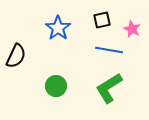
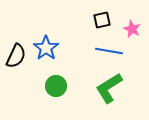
blue star: moved 12 px left, 20 px down
blue line: moved 1 px down
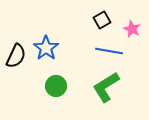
black square: rotated 18 degrees counterclockwise
green L-shape: moved 3 px left, 1 px up
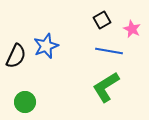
blue star: moved 2 px up; rotated 15 degrees clockwise
green circle: moved 31 px left, 16 px down
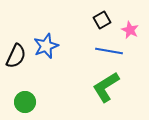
pink star: moved 2 px left, 1 px down
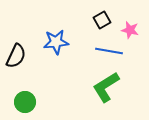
pink star: rotated 12 degrees counterclockwise
blue star: moved 10 px right, 4 px up; rotated 15 degrees clockwise
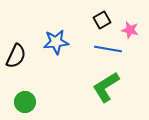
blue line: moved 1 px left, 2 px up
